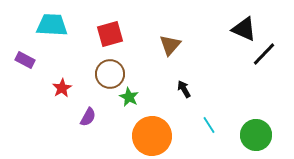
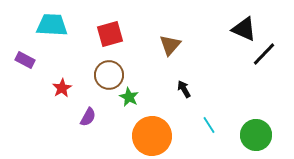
brown circle: moved 1 px left, 1 px down
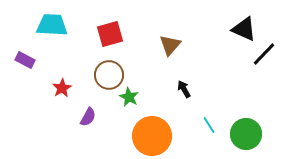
green circle: moved 10 px left, 1 px up
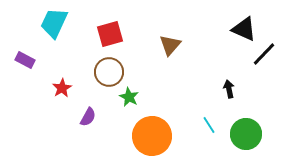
cyan trapezoid: moved 2 px right, 2 px up; rotated 68 degrees counterclockwise
brown circle: moved 3 px up
black arrow: moved 45 px right; rotated 18 degrees clockwise
